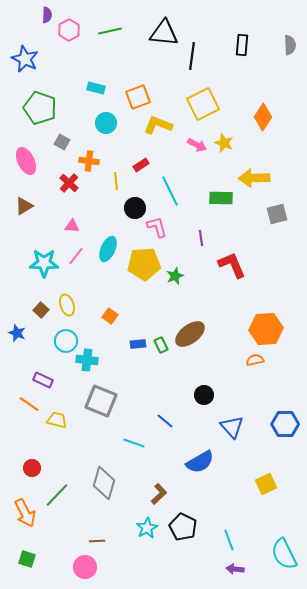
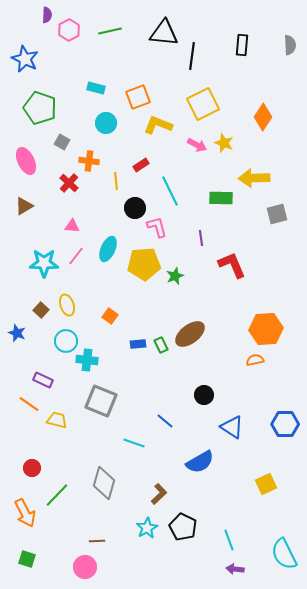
blue triangle at (232, 427): rotated 15 degrees counterclockwise
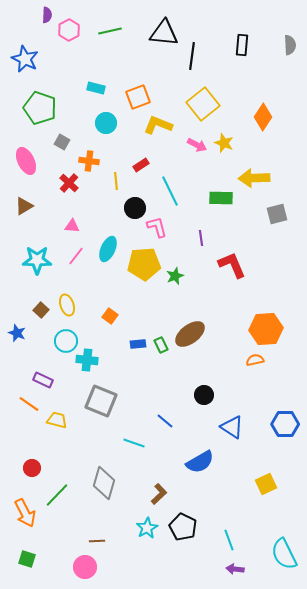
yellow square at (203, 104): rotated 12 degrees counterclockwise
cyan star at (44, 263): moved 7 px left, 3 px up
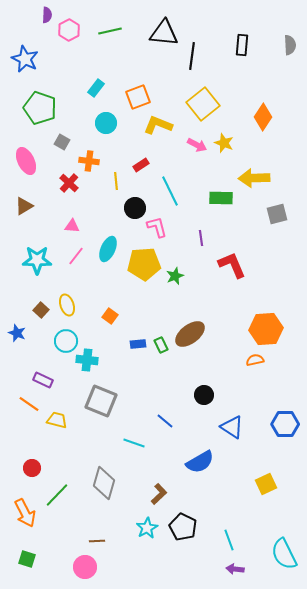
cyan rectangle at (96, 88): rotated 66 degrees counterclockwise
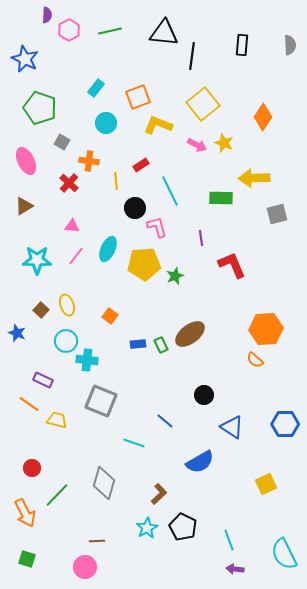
orange semicircle at (255, 360): rotated 126 degrees counterclockwise
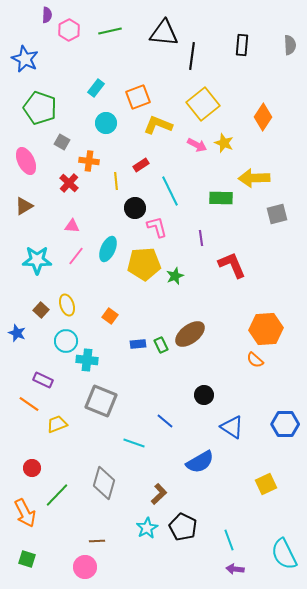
yellow trapezoid at (57, 420): moved 4 px down; rotated 35 degrees counterclockwise
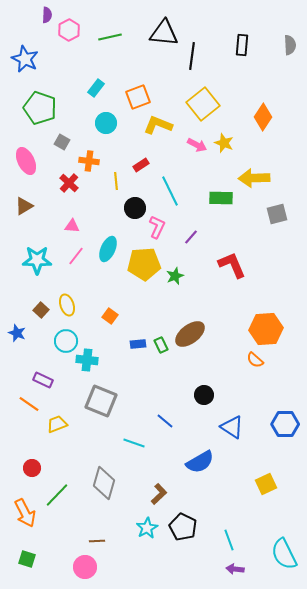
green line at (110, 31): moved 6 px down
pink L-shape at (157, 227): rotated 40 degrees clockwise
purple line at (201, 238): moved 10 px left, 1 px up; rotated 49 degrees clockwise
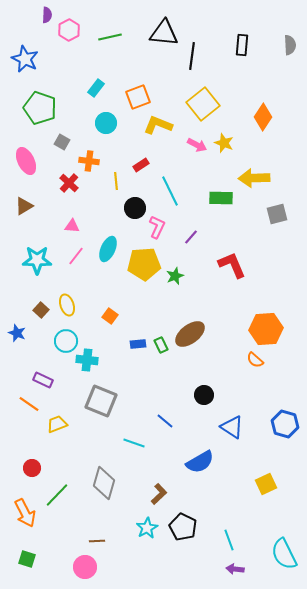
blue hexagon at (285, 424): rotated 16 degrees clockwise
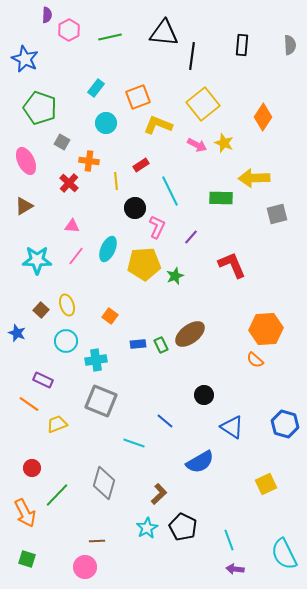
cyan cross at (87, 360): moved 9 px right; rotated 15 degrees counterclockwise
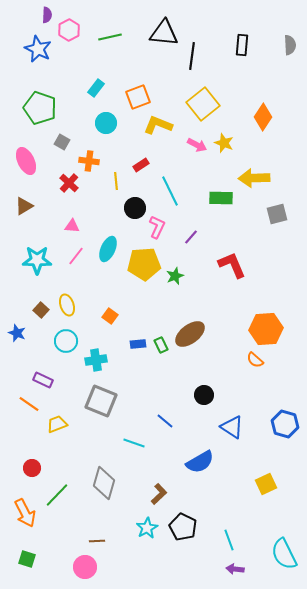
blue star at (25, 59): moved 13 px right, 10 px up
